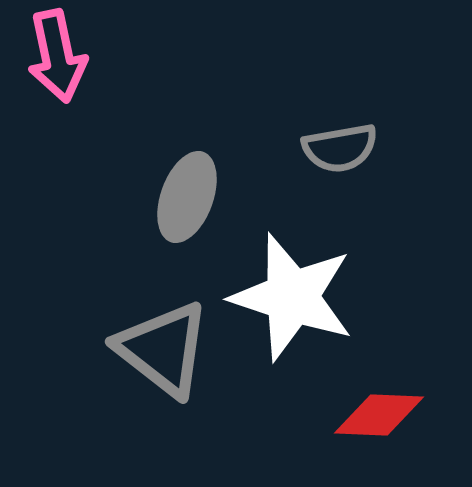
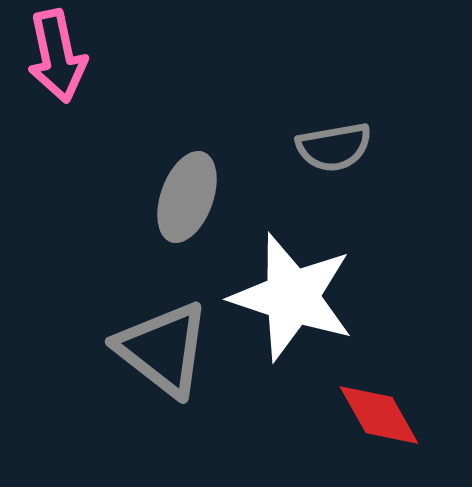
gray semicircle: moved 6 px left, 1 px up
red diamond: rotated 58 degrees clockwise
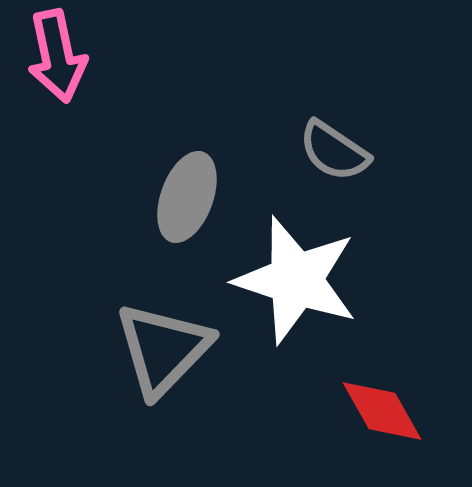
gray semicircle: moved 4 px down; rotated 44 degrees clockwise
white star: moved 4 px right, 17 px up
gray triangle: rotated 36 degrees clockwise
red diamond: moved 3 px right, 4 px up
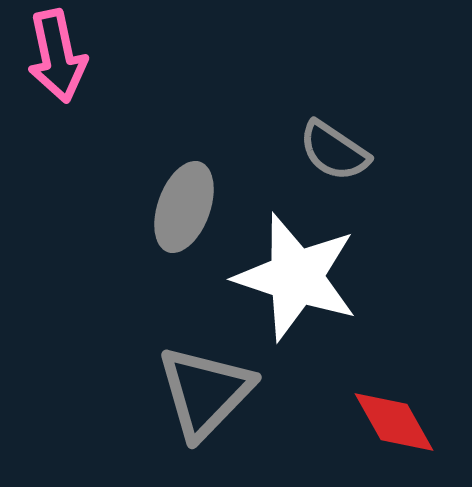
gray ellipse: moved 3 px left, 10 px down
white star: moved 3 px up
gray triangle: moved 42 px right, 43 px down
red diamond: moved 12 px right, 11 px down
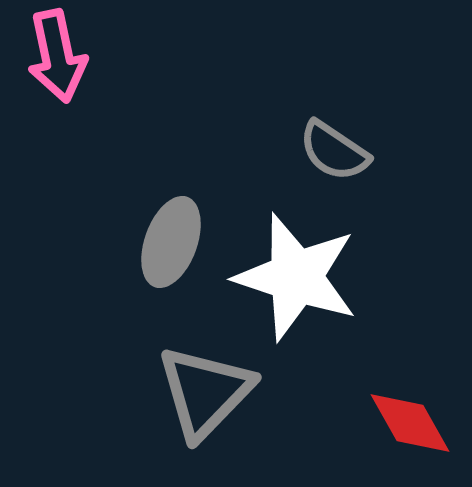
gray ellipse: moved 13 px left, 35 px down
red diamond: moved 16 px right, 1 px down
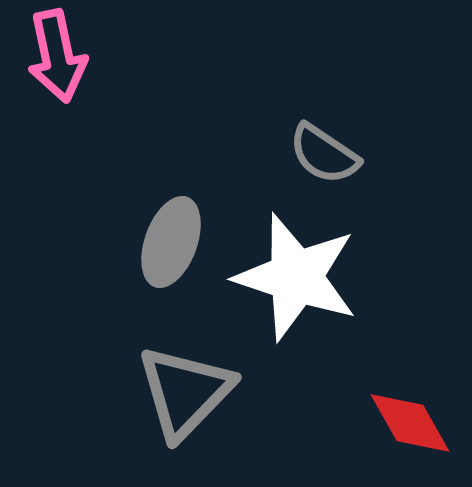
gray semicircle: moved 10 px left, 3 px down
gray triangle: moved 20 px left
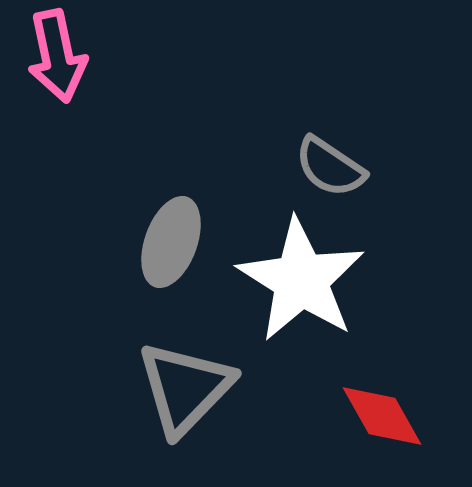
gray semicircle: moved 6 px right, 13 px down
white star: moved 5 px right, 3 px down; rotated 14 degrees clockwise
gray triangle: moved 4 px up
red diamond: moved 28 px left, 7 px up
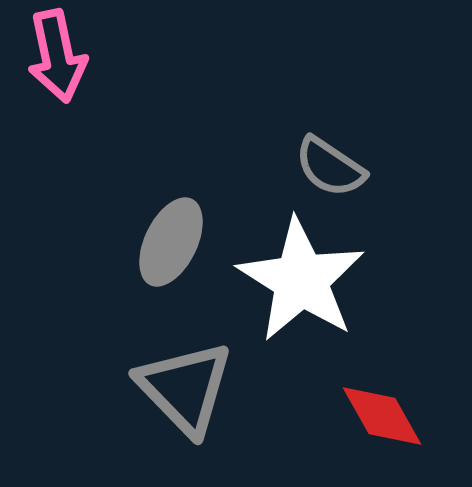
gray ellipse: rotated 6 degrees clockwise
gray triangle: rotated 28 degrees counterclockwise
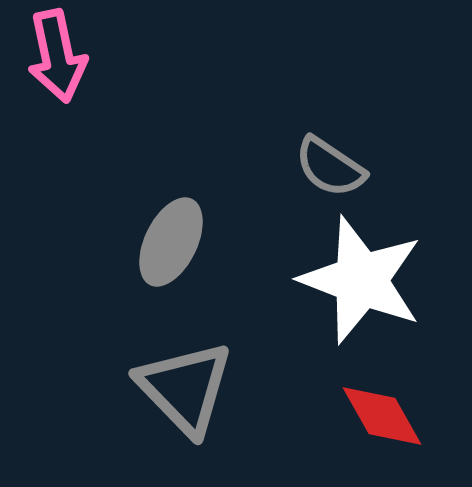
white star: moved 60 px right; rotated 11 degrees counterclockwise
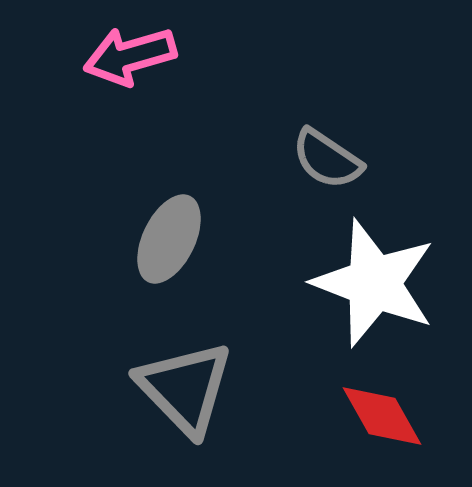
pink arrow: moved 73 px right; rotated 86 degrees clockwise
gray semicircle: moved 3 px left, 8 px up
gray ellipse: moved 2 px left, 3 px up
white star: moved 13 px right, 3 px down
